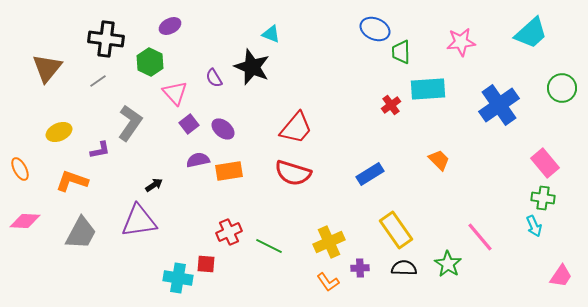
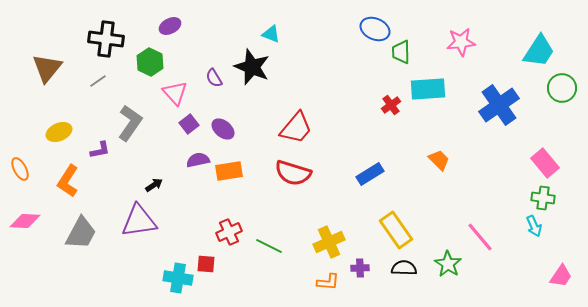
cyan trapezoid at (531, 33): moved 8 px right, 18 px down; rotated 15 degrees counterclockwise
orange L-shape at (72, 181): moved 4 px left; rotated 76 degrees counterclockwise
orange L-shape at (328, 282): rotated 50 degrees counterclockwise
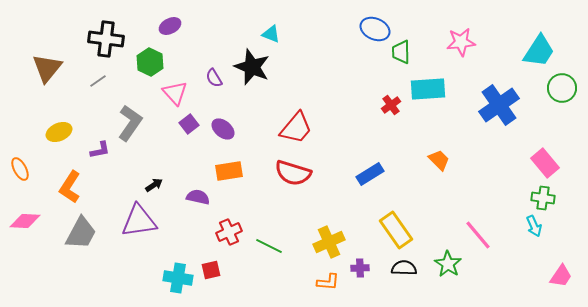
purple semicircle at (198, 160): moved 37 px down; rotated 25 degrees clockwise
orange L-shape at (68, 181): moved 2 px right, 6 px down
pink line at (480, 237): moved 2 px left, 2 px up
red square at (206, 264): moved 5 px right, 6 px down; rotated 18 degrees counterclockwise
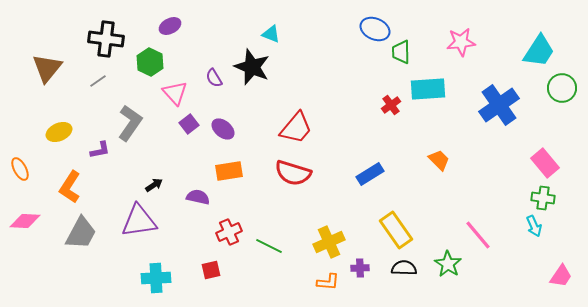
cyan cross at (178, 278): moved 22 px left; rotated 12 degrees counterclockwise
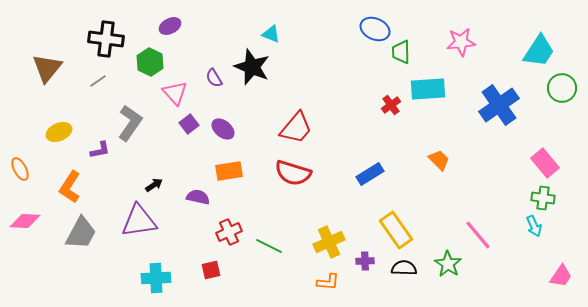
purple cross at (360, 268): moved 5 px right, 7 px up
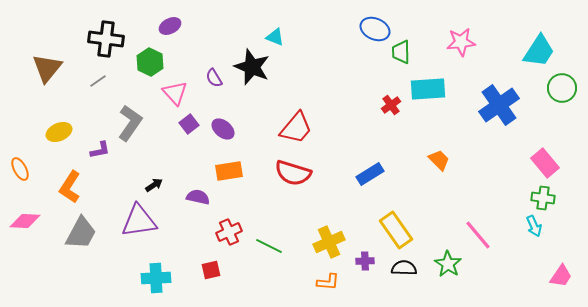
cyan triangle at (271, 34): moved 4 px right, 3 px down
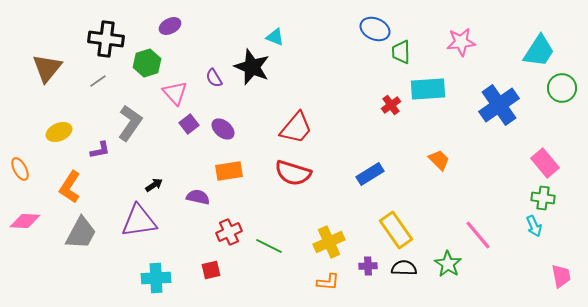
green hexagon at (150, 62): moved 3 px left, 1 px down; rotated 16 degrees clockwise
purple cross at (365, 261): moved 3 px right, 5 px down
pink trapezoid at (561, 276): rotated 45 degrees counterclockwise
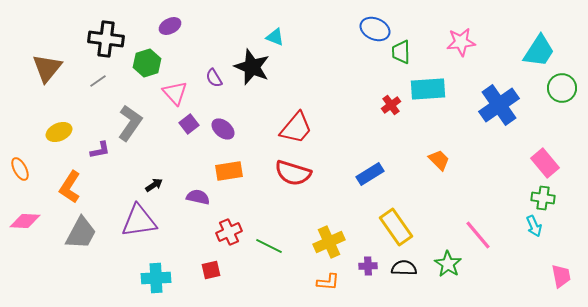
yellow rectangle at (396, 230): moved 3 px up
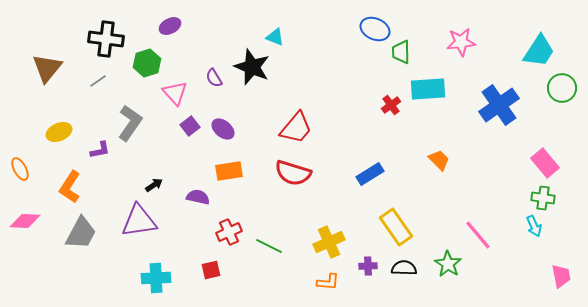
purple square at (189, 124): moved 1 px right, 2 px down
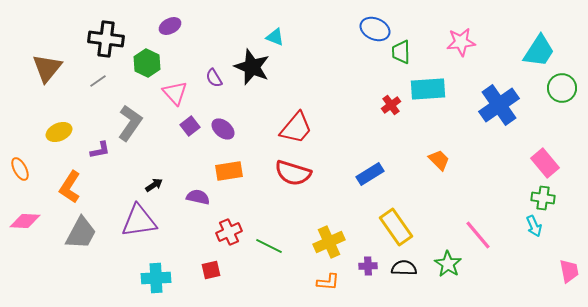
green hexagon at (147, 63): rotated 16 degrees counterclockwise
pink trapezoid at (561, 276): moved 8 px right, 5 px up
